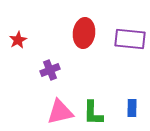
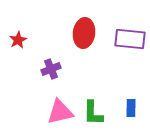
purple cross: moved 1 px right, 1 px up
blue rectangle: moved 1 px left
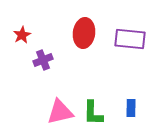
red star: moved 4 px right, 5 px up
purple cross: moved 8 px left, 9 px up
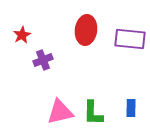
red ellipse: moved 2 px right, 3 px up
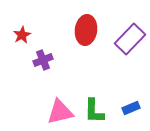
purple rectangle: rotated 52 degrees counterclockwise
blue rectangle: rotated 66 degrees clockwise
green L-shape: moved 1 px right, 2 px up
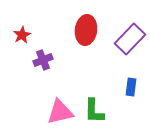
blue rectangle: moved 21 px up; rotated 60 degrees counterclockwise
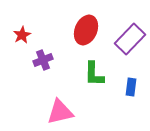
red ellipse: rotated 16 degrees clockwise
green L-shape: moved 37 px up
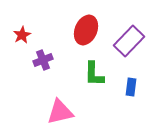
purple rectangle: moved 1 px left, 2 px down
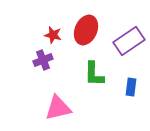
red star: moved 31 px right; rotated 30 degrees counterclockwise
purple rectangle: rotated 12 degrees clockwise
pink triangle: moved 2 px left, 4 px up
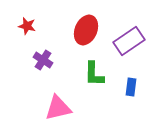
red star: moved 26 px left, 9 px up
purple cross: rotated 36 degrees counterclockwise
